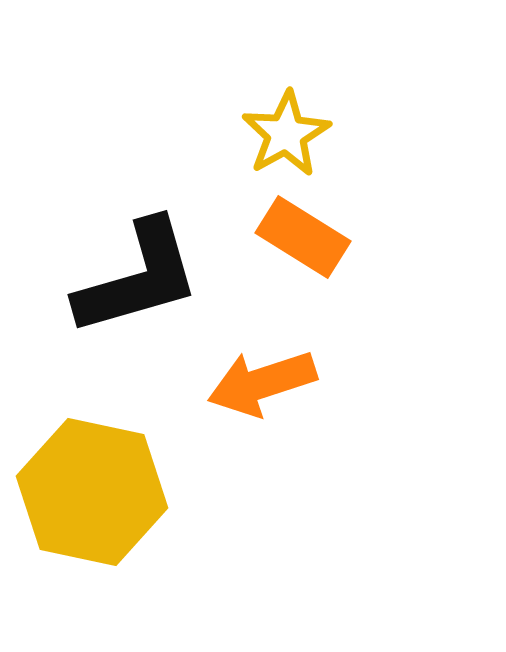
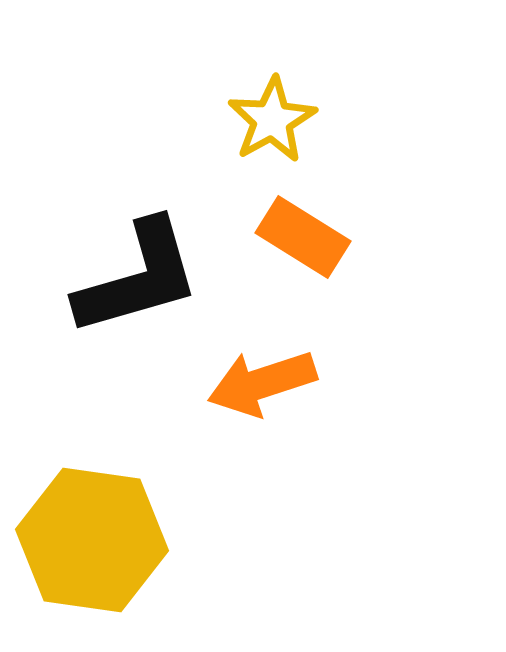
yellow star: moved 14 px left, 14 px up
yellow hexagon: moved 48 px down; rotated 4 degrees counterclockwise
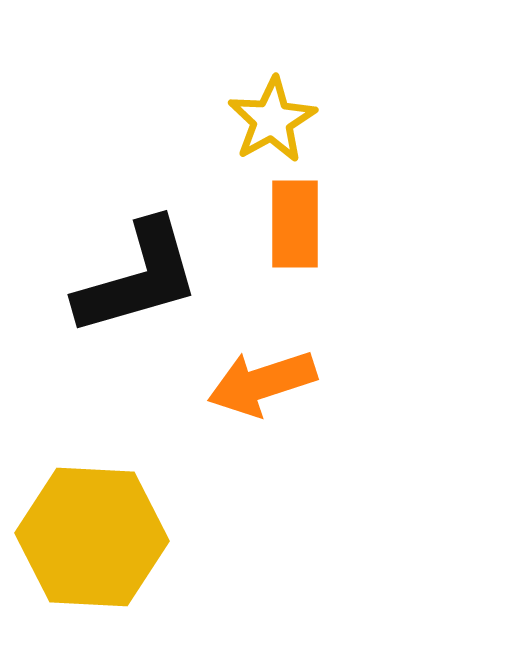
orange rectangle: moved 8 px left, 13 px up; rotated 58 degrees clockwise
yellow hexagon: moved 3 px up; rotated 5 degrees counterclockwise
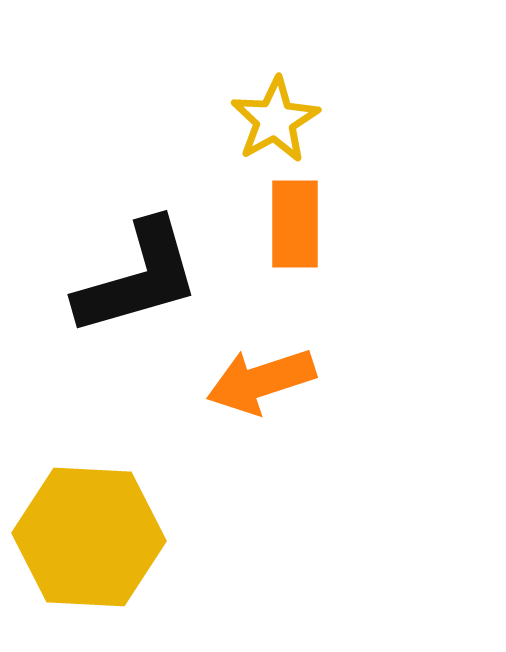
yellow star: moved 3 px right
orange arrow: moved 1 px left, 2 px up
yellow hexagon: moved 3 px left
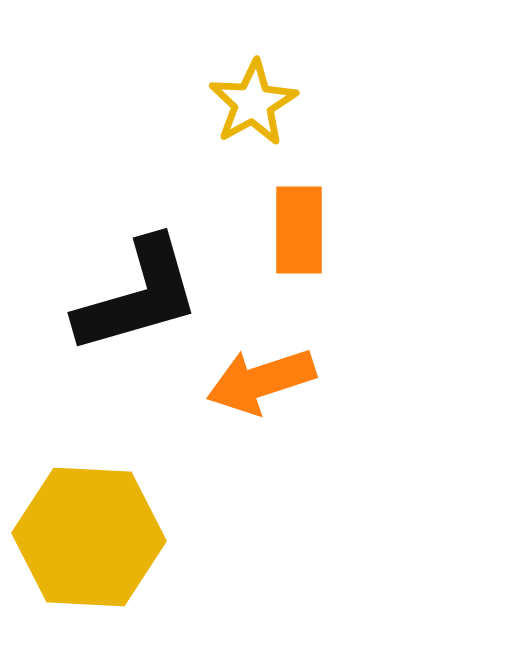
yellow star: moved 22 px left, 17 px up
orange rectangle: moved 4 px right, 6 px down
black L-shape: moved 18 px down
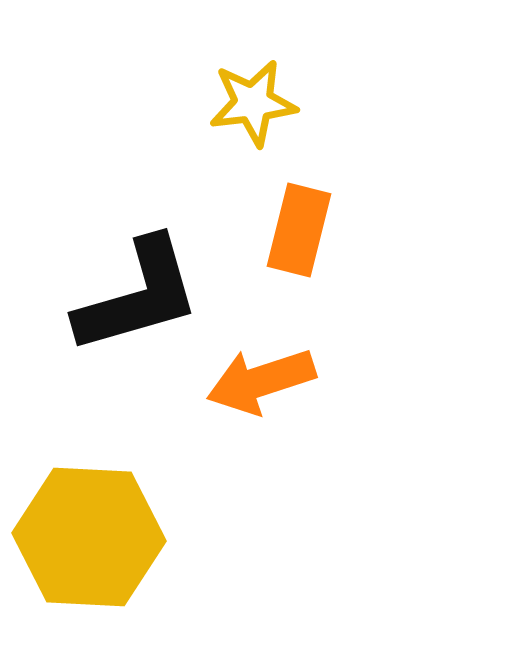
yellow star: rotated 22 degrees clockwise
orange rectangle: rotated 14 degrees clockwise
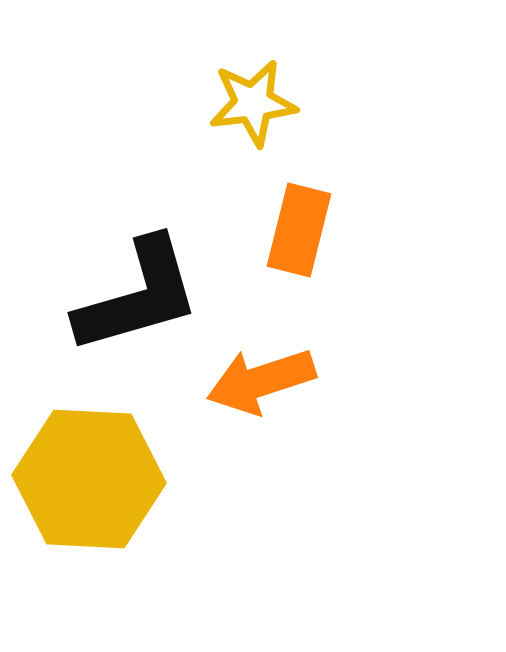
yellow hexagon: moved 58 px up
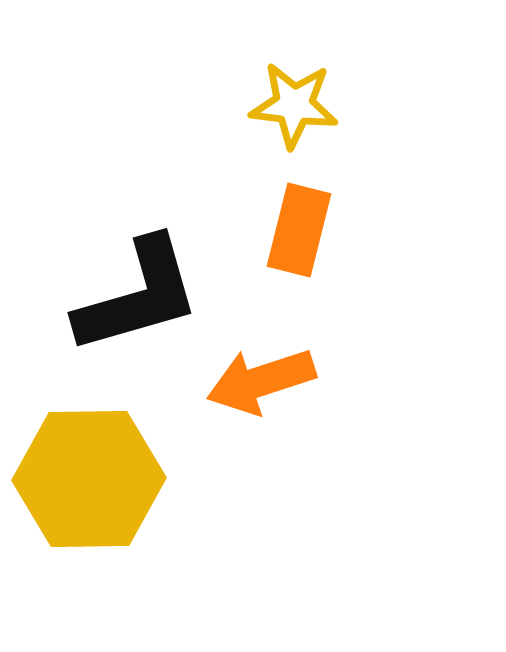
yellow star: moved 41 px right, 2 px down; rotated 14 degrees clockwise
yellow hexagon: rotated 4 degrees counterclockwise
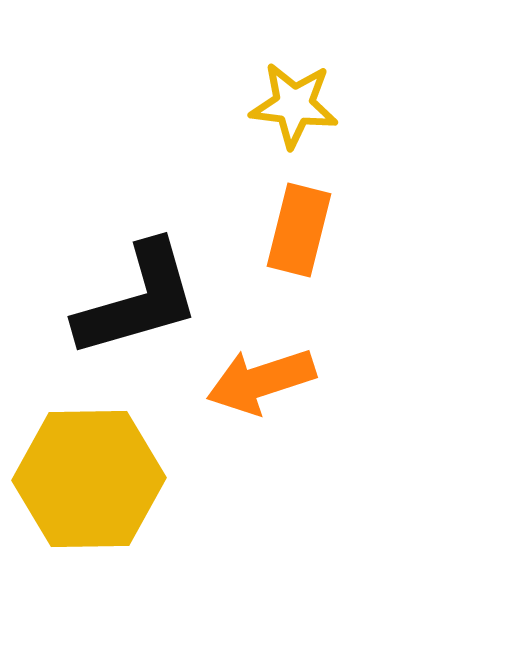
black L-shape: moved 4 px down
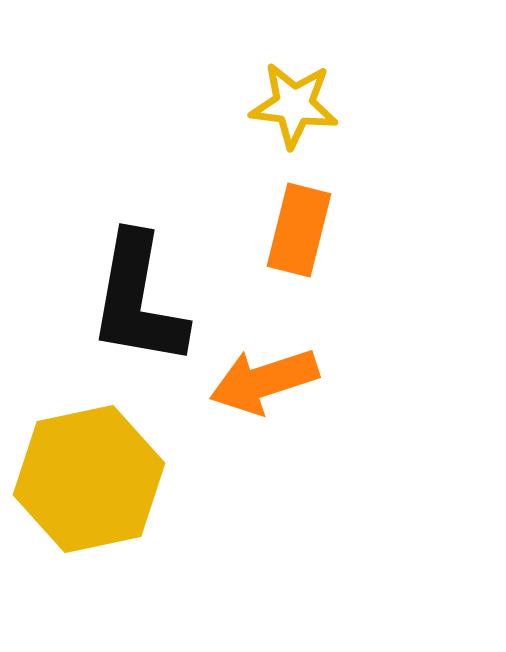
black L-shape: rotated 116 degrees clockwise
orange arrow: moved 3 px right
yellow hexagon: rotated 11 degrees counterclockwise
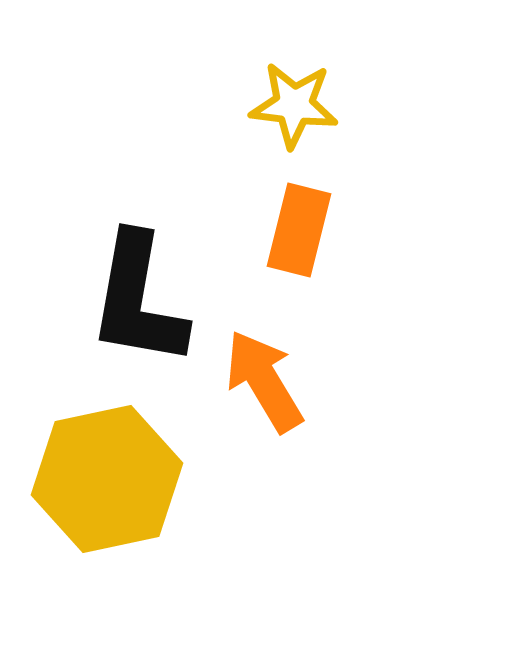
orange arrow: rotated 77 degrees clockwise
yellow hexagon: moved 18 px right
